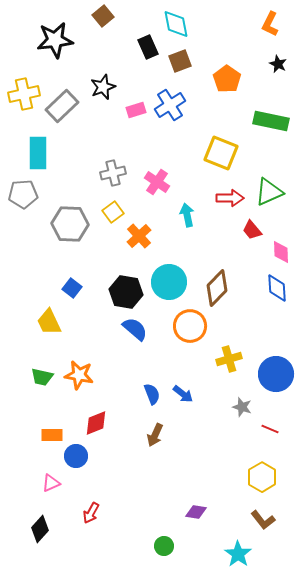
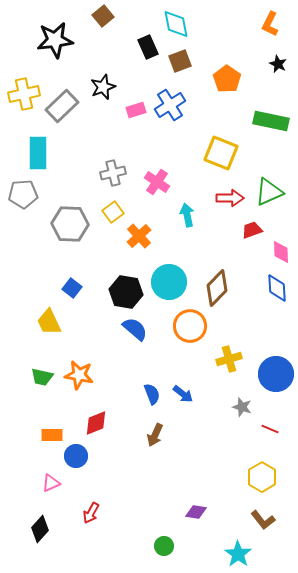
red trapezoid at (252, 230): rotated 110 degrees clockwise
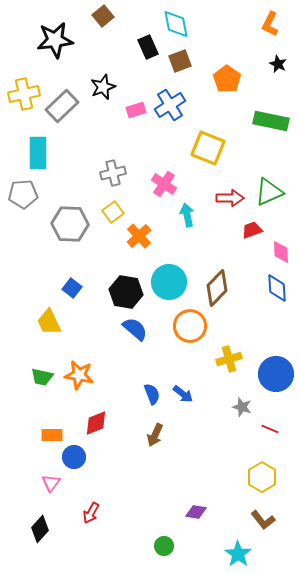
yellow square at (221, 153): moved 13 px left, 5 px up
pink cross at (157, 182): moved 7 px right, 2 px down
blue circle at (76, 456): moved 2 px left, 1 px down
pink triangle at (51, 483): rotated 30 degrees counterclockwise
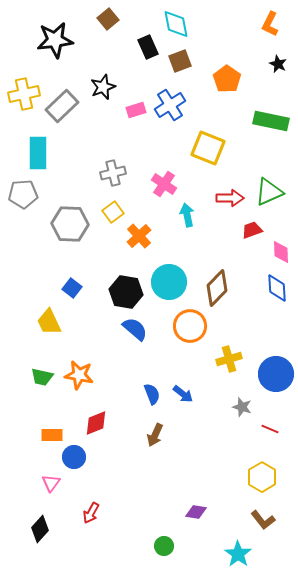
brown square at (103, 16): moved 5 px right, 3 px down
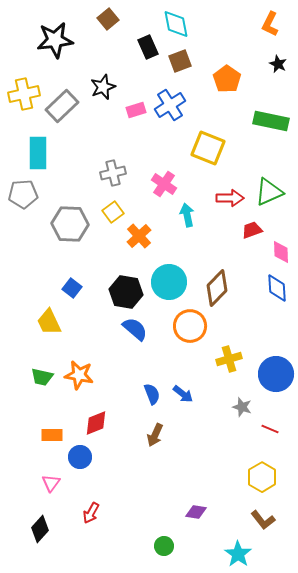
blue circle at (74, 457): moved 6 px right
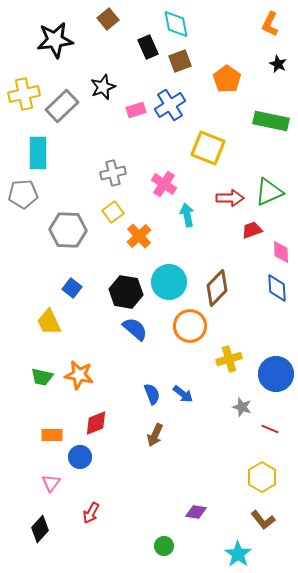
gray hexagon at (70, 224): moved 2 px left, 6 px down
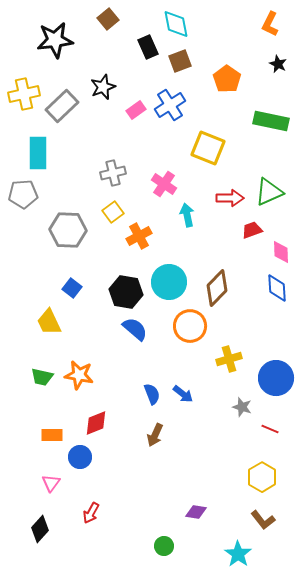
pink rectangle at (136, 110): rotated 18 degrees counterclockwise
orange cross at (139, 236): rotated 15 degrees clockwise
blue circle at (276, 374): moved 4 px down
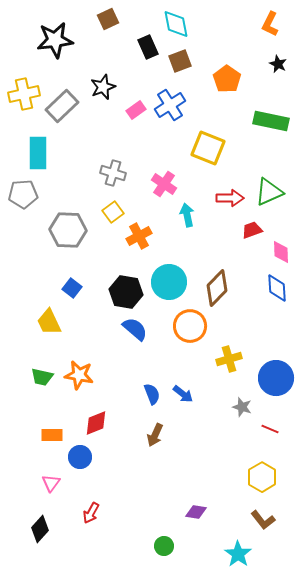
brown square at (108, 19): rotated 15 degrees clockwise
gray cross at (113, 173): rotated 30 degrees clockwise
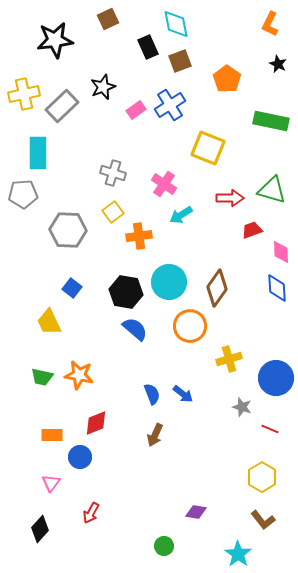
green triangle at (269, 192): moved 3 px right, 2 px up; rotated 40 degrees clockwise
cyan arrow at (187, 215): moved 6 px left; rotated 110 degrees counterclockwise
orange cross at (139, 236): rotated 20 degrees clockwise
brown diamond at (217, 288): rotated 9 degrees counterclockwise
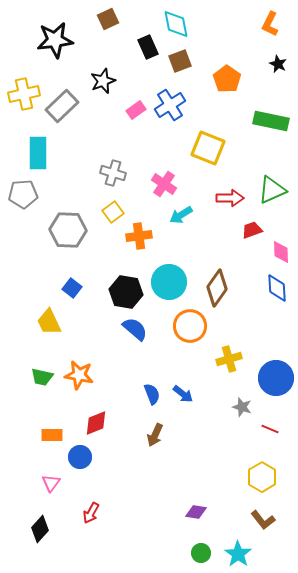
black star at (103, 87): moved 6 px up
green triangle at (272, 190): rotated 40 degrees counterclockwise
green circle at (164, 546): moved 37 px right, 7 px down
